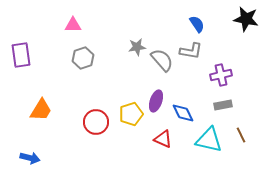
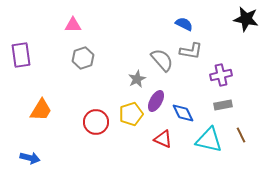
blue semicircle: moved 13 px left; rotated 30 degrees counterclockwise
gray star: moved 32 px down; rotated 18 degrees counterclockwise
purple ellipse: rotated 10 degrees clockwise
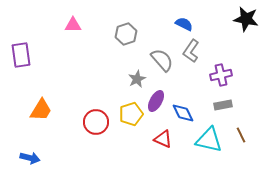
gray L-shape: rotated 115 degrees clockwise
gray hexagon: moved 43 px right, 24 px up
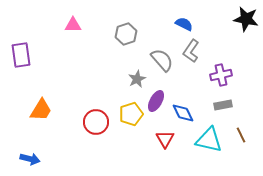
red triangle: moved 2 px right; rotated 36 degrees clockwise
blue arrow: moved 1 px down
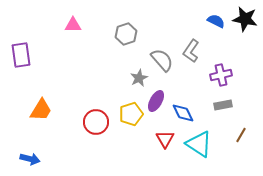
black star: moved 1 px left
blue semicircle: moved 32 px right, 3 px up
gray star: moved 2 px right, 1 px up
brown line: rotated 56 degrees clockwise
cyan triangle: moved 10 px left, 4 px down; rotated 20 degrees clockwise
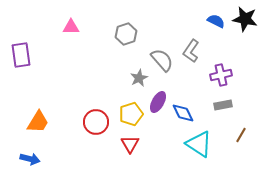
pink triangle: moved 2 px left, 2 px down
purple ellipse: moved 2 px right, 1 px down
orange trapezoid: moved 3 px left, 12 px down
red triangle: moved 35 px left, 5 px down
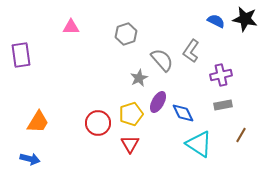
red circle: moved 2 px right, 1 px down
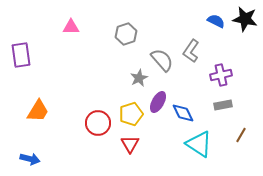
orange trapezoid: moved 11 px up
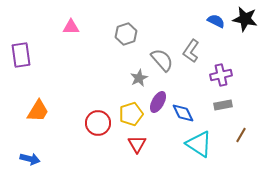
red triangle: moved 7 px right
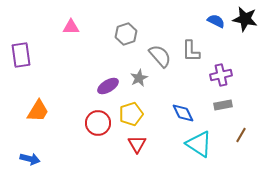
gray L-shape: rotated 35 degrees counterclockwise
gray semicircle: moved 2 px left, 4 px up
purple ellipse: moved 50 px left, 16 px up; rotated 30 degrees clockwise
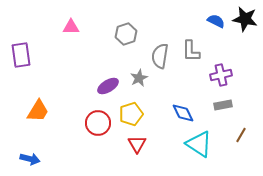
gray semicircle: rotated 130 degrees counterclockwise
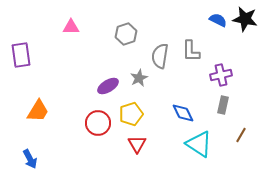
blue semicircle: moved 2 px right, 1 px up
gray rectangle: rotated 66 degrees counterclockwise
blue arrow: rotated 48 degrees clockwise
